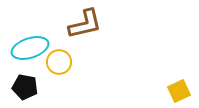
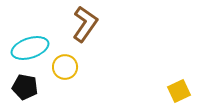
brown L-shape: rotated 42 degrees counterclockwise
yellow circle: moved 6 px right, 5 px down
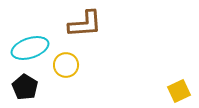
brown L-shape: rotated 51 degrees clockwise
yellow circle: moved 1 px right, 2 px up
black pentagon: rotated 20 degrees clockwise
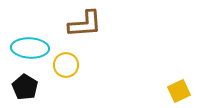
cyan ellipse: rotated 21 degrees clockwise
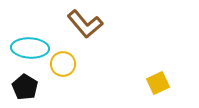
brown L-shape: rotated 54 degrees clockwise
yellow circle: moved 3 px left, 1 px up
yellow square: moved 21 px left, 8 px up
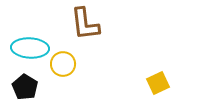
brown L-shape: rotated 33 degrees clockwise
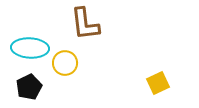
yellow circle: moved 2 px right, 1 px up
black pentagon: moved 4 px right; rotated 15 degrees clockwise
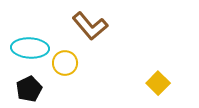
brown L-shape: moved 5 px right, 2 px down; rotated 33 degrees counterclockwise
yellow square: rotated 20 degrees counterclockwise
black pentagon: moved 2 px down
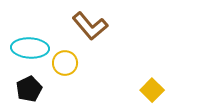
yellow square: moved 6 px left, 7 px down
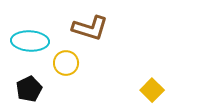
brown L-shape: moved 2 px down; rotated 33 degrees counterclockwise
cyan ellipse: moved 7 px up
yellow circle: moved 1 px right
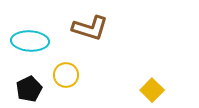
yellow circle: moved 12 px down
